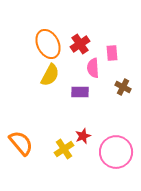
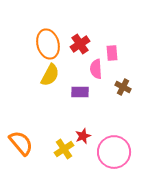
orange ellipse: rotated 12 degrees clockwise
pink semicircle: moved 3 px right, 1 px down
pink circle: moved 2 px left
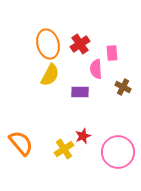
pink circle: moved 4 px right
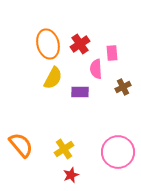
yellow semicircle: moved 3 px right, 3 px down
brown cross: rotated 35 degrees clockwise
red star: moved 12 px left, 39 px down
orange semicircle: moved 2 px down
